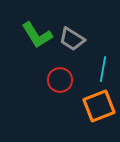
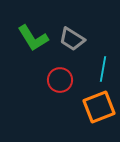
green L-shape: moved 4 px left, 3 px down
orange square: moved 1 px down
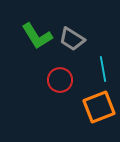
green L-shape: moved 4 px right, 2 px up
cyan line: rotated 20 degrees counterclockwise
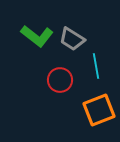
green L-shape: rotated 20 degrees counterclockwise
cyan line: moved 7 px left, 3 px up
orange square: moved 3 px down
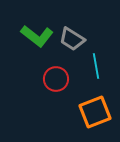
red circle: moved 4 px left, 1 px up
orange square: moved 4 px left, 2 px down
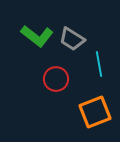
cyan line: moved 3 px right, 2 px up
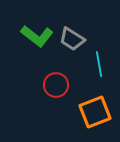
red circle: moved 6 px down
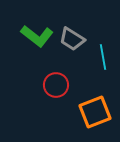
cyan line: moved 4 px right, 7 px up
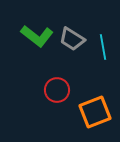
cyan line: moved 10 px up
red circle: moved 1 px right, 5 px down
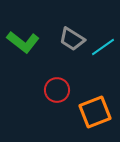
green L-shape: moved 14 px left, 6 px down
cyan line: rotated 65 degrees clockwise
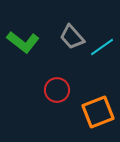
gray trapezoid: moved 2 px up; rotated 16 degrees clockwise
cyan line: moved 1 px left
orange square: moved 3 px right
